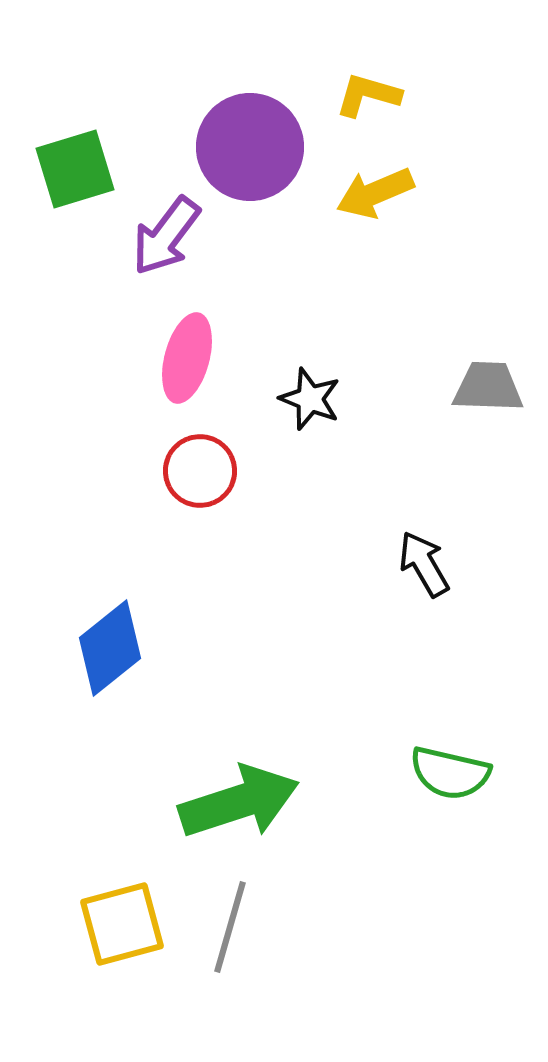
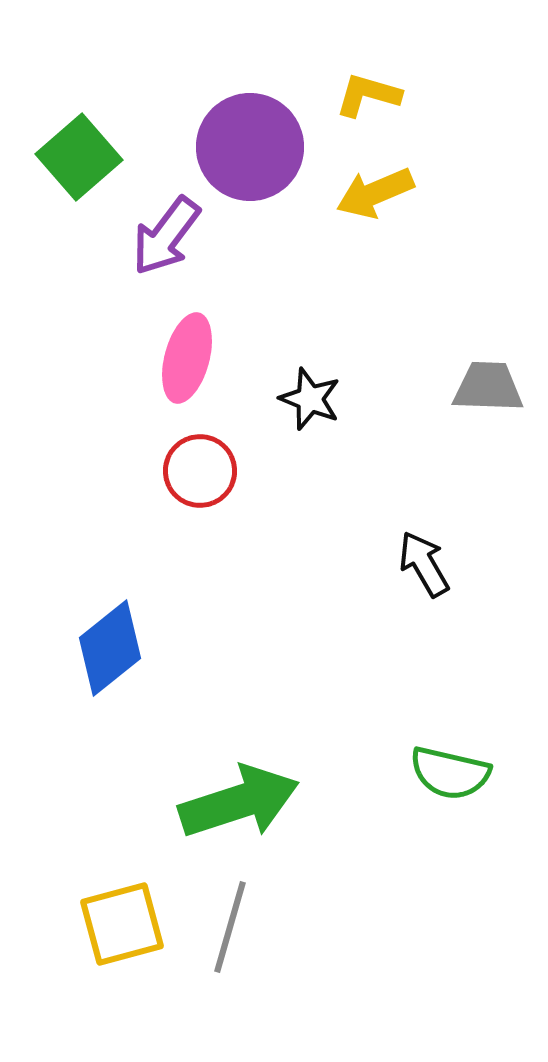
green square: moved 4 px right, 12 px up; rotated 24 degrees counterclockwise
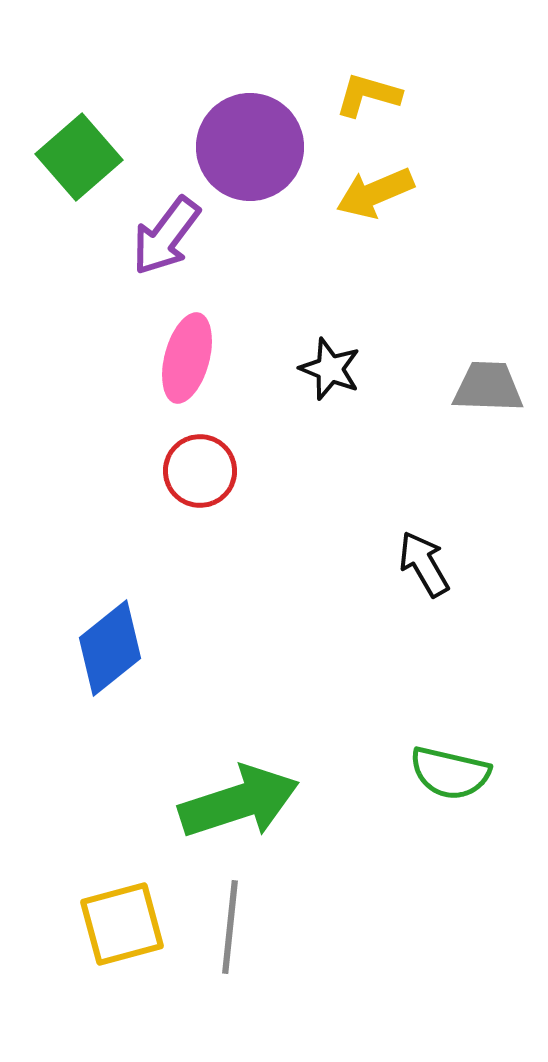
black star: moved 20 px right, 30 px up
gray line: rotated 10 degrees counterclockwise
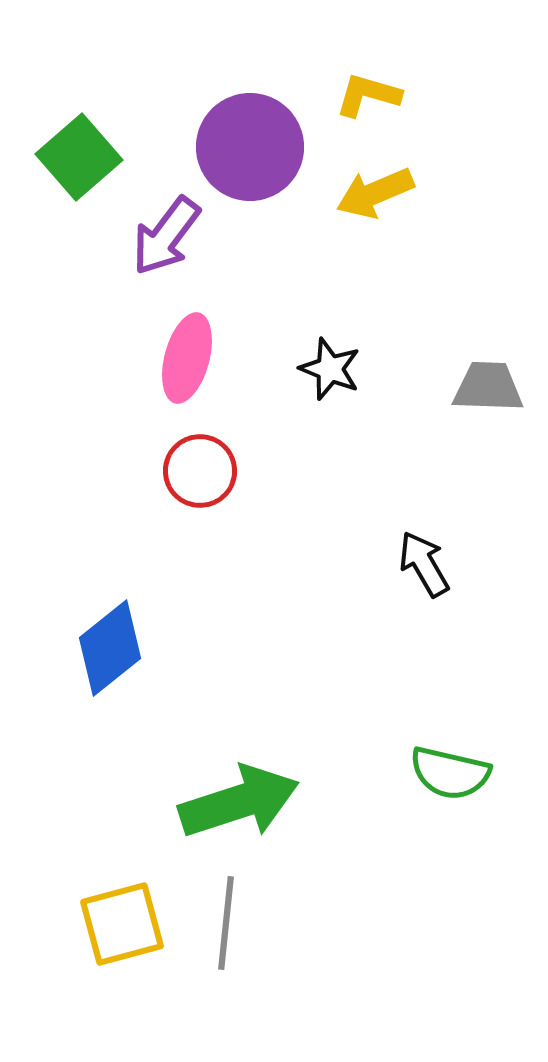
gray line: moved 4 px left, 4 px up
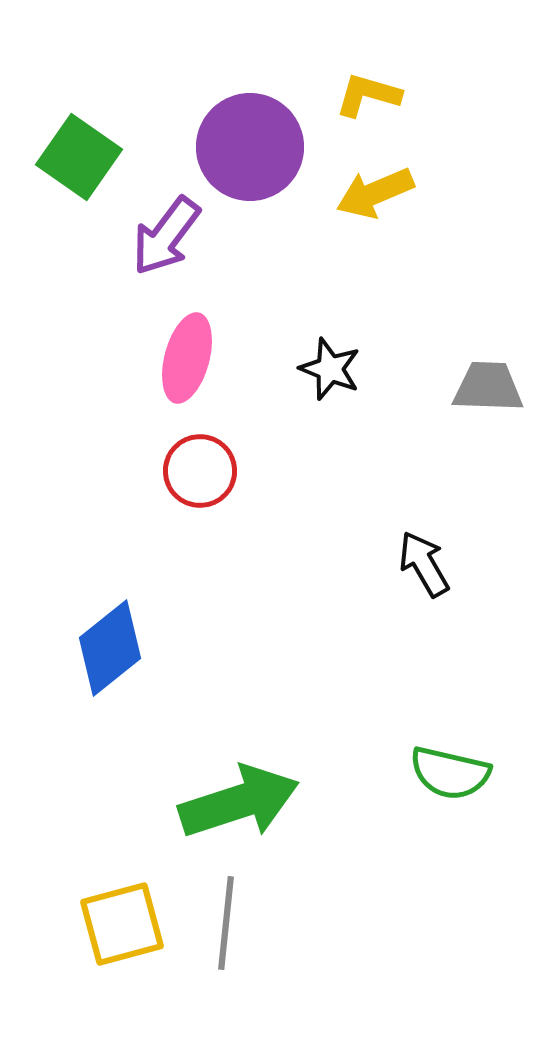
green square: rotated 14 degrees counterclockwise
